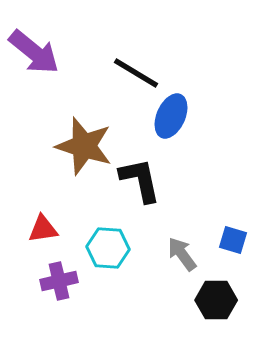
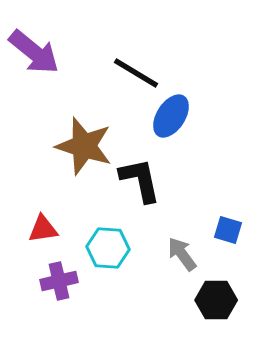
blue ellipse: rotated 9 degrees clockwise
blue square: moved 5 px left, 10 px up
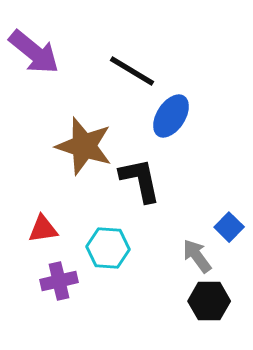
black line: moved 4 px left, 2 px up
blue square: moved 1 px right, 3 px up; rotated 28 degrees clockwise
gray arrow: moved 15 px right, 2 px down
black hexagon: moved 7 px left, 1 px down
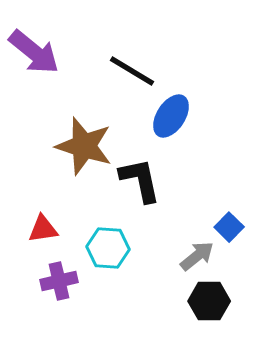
gray arrow: rotated 87 degrees clockwise
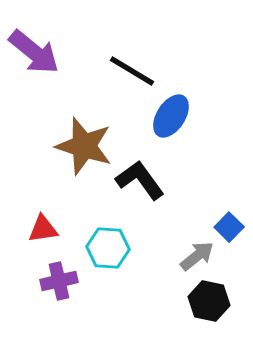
black L-shape: rotated 24 degrees counterclockwise
black hexagon: rotated 12 degrees clockwise
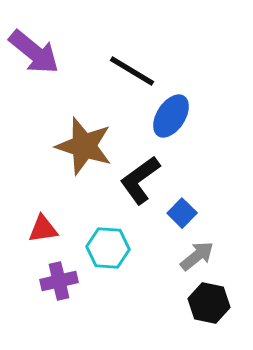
black L-shape: rotated 90 degrees counterclockwise
blue square: moved 47 px left, 14 px up
black hexagon: moved 2 px down
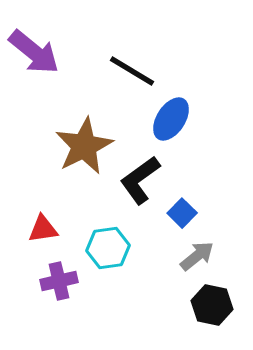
blue ellipse: moved 3 px down
brown star: rotated 28 degrees clockwise
cyan hexagon: rotated 12 degrees counterclockwise
black hexagon: moved 3 px right, 2 px down
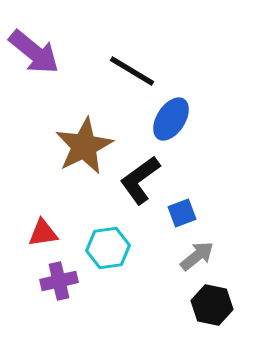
blue square: rotated 24 degrees clockwise
red triangle: moved 4 px down
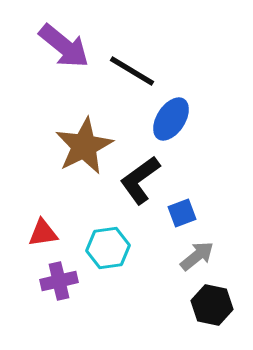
purple arrow: moved 30 px right, 6 px up
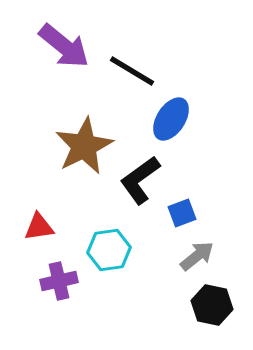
red triangle: moved 4 px left, 6 px up
cyan hexagon: moved 1 px right, 2 px down
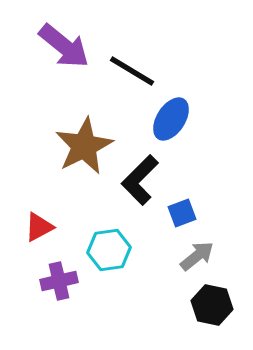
black L-shape: rotated 9 degrees counterclockwise
red triangle: rotated 20 degrees counterclockwise
